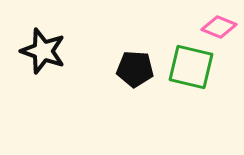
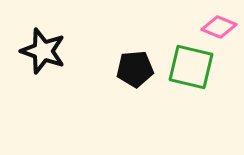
black pentagon: rotated 9 degrees counterclockwise
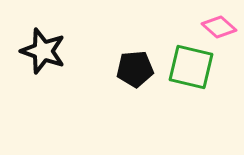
pink diamond: rotated 20 degrees clockwise
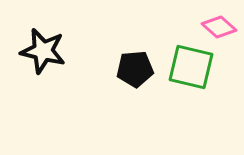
black star: rotated 6 degrees counterclockwise
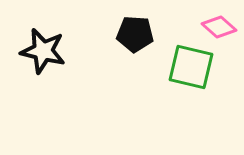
black pentagon: moved 35 px up; rotated 9 degrees clockwise
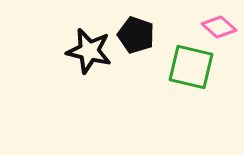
black pentagon: moved 1 px right, 1 px down; rotated 15 degrees clockwise
black star: moved 46 px right
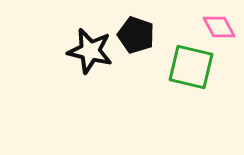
pink diamond: rotated 20 degrees clockwise
black star: moved 1 px right
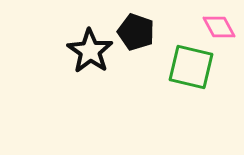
black pentagon: moved 3 px up
black star: rotated 21 degrees clockwise
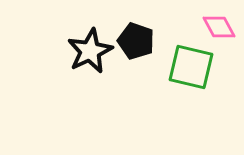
black pentagon: moved 9 px down
black star: rotated 12 degrees clockwise
